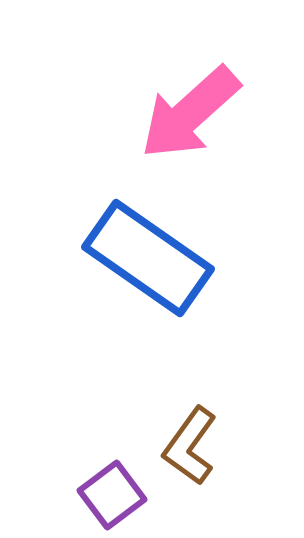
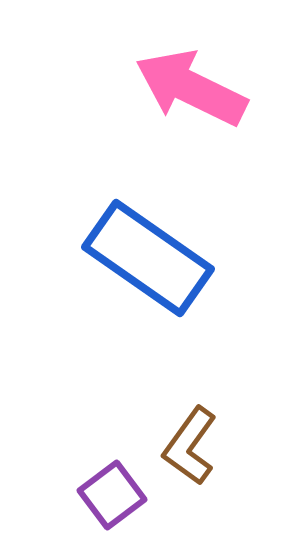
pink arrow: moved 1 px right, 25 px up; rotated 68 degrees clockwise
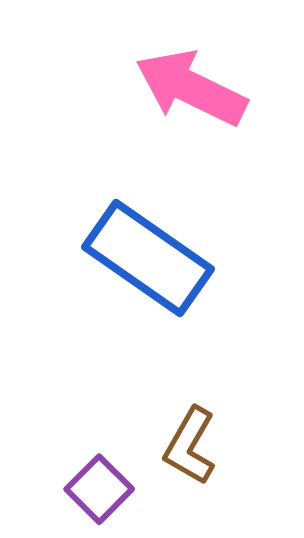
brown L-shape: rotated 6 degrees counterclockwise
purple square: moved 13 px left, 6 px up; rotated 8 degrees counterclockwise
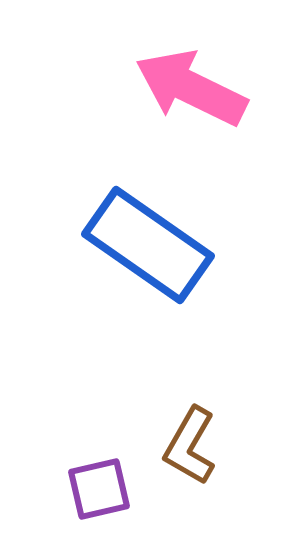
blue rectangle: moved 13 px up
purple square: rotated 32 degrees clockwise
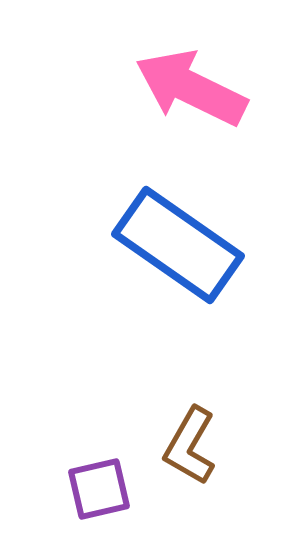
blue rectangle: moved 30 px right
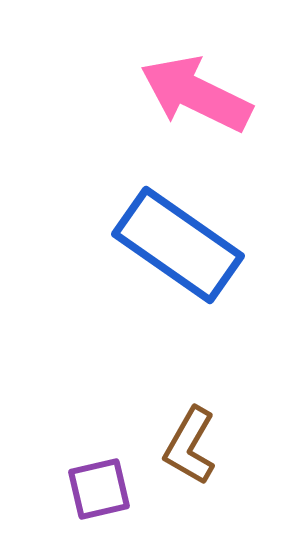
pink arrow: moved 5 px right, 6 px down
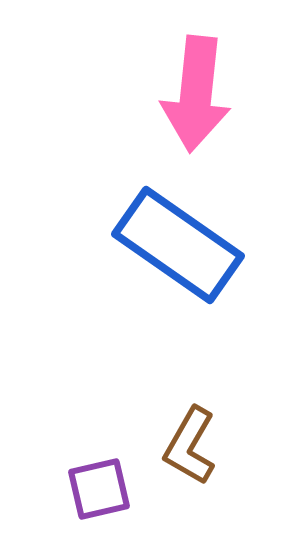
pink arrow: rotated 110 degrees counterclockwise
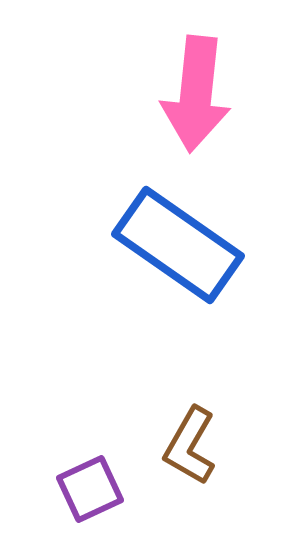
purple square: moved 9 px left; rotated 12 degrees counterclockwise
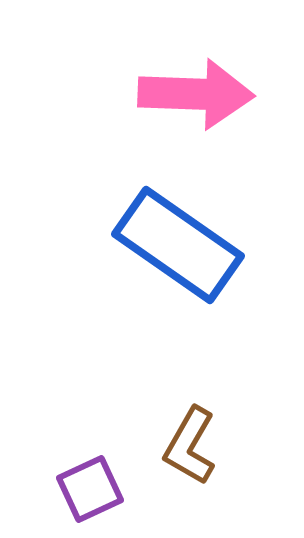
pink arrow: rotated 94 degrees counterclockwise
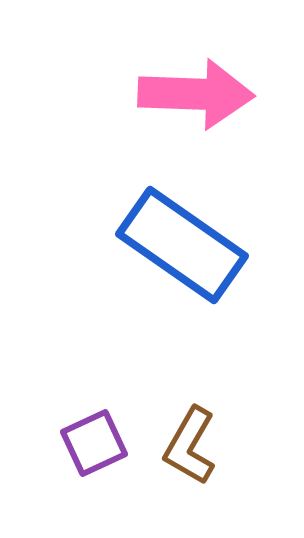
blue rectangle: moved 4 px right
purple square: moved 4 px right, 46 px up
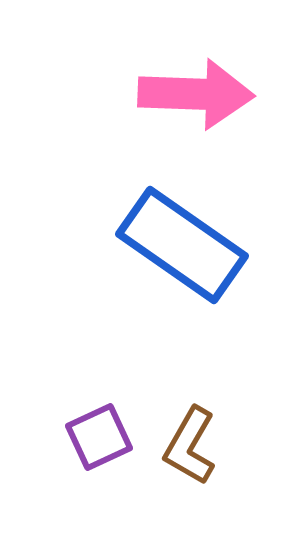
purple square: moved 5 px right, 6 px up
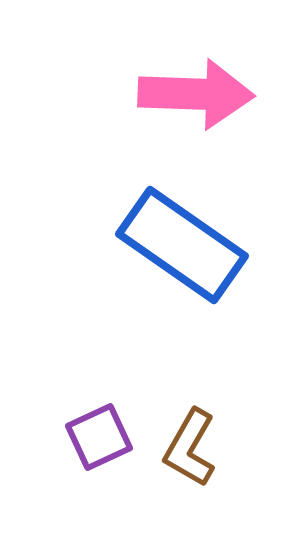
brown L-shape: moved 2 px down
